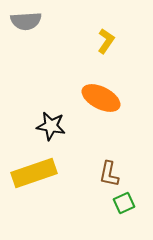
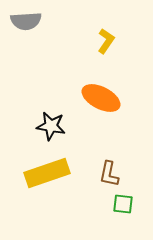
yellow rectangle: moved 13 px right
green square: moved 1 px left, 1 px down; rotated 30 degrees clockwise
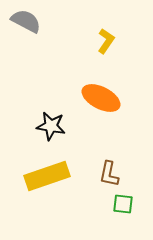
gray semicircle: rotated 148 degrees counterclockwise
yellow rectangle: moved 3 px down
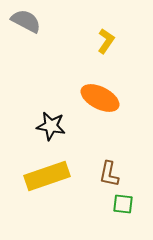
orange ellipse: moved 1 px left
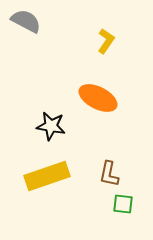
orange ellipse: moved 2 px left
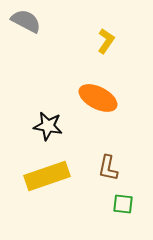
black star: moved 3 px left
brown L-shape: moved 1 px left, 6 px up
